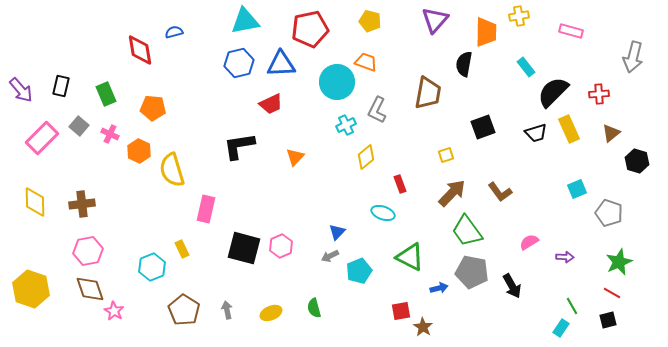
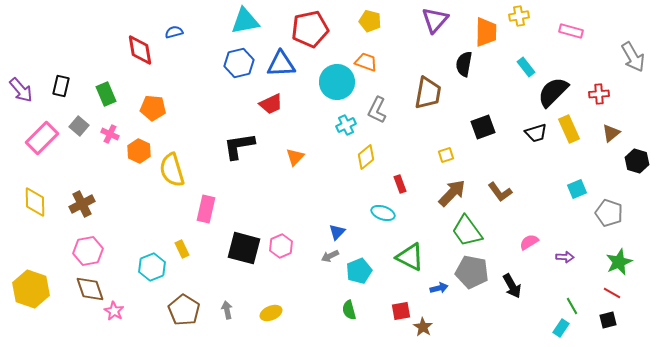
gray arrow at (633, 57): rotated 44 degrees counterclockwise
brown cross at (82, 204): rotated 20 degrees counterclockwise
green semicircle at (314, 308): moved 35 px right, 2 px down
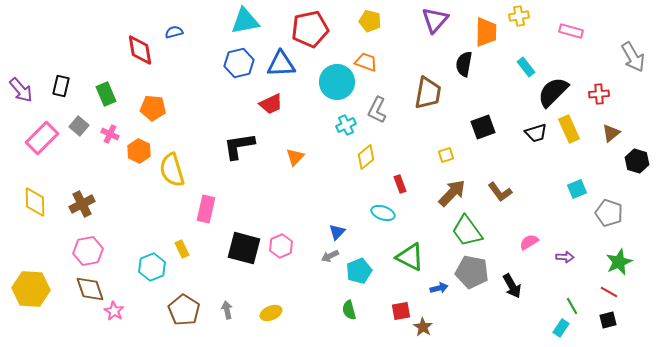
yellow hexagon at (31, 289): rotated 15 degrees counterclockwise
red line at (612, 293): moved 3 px left, 1 px up
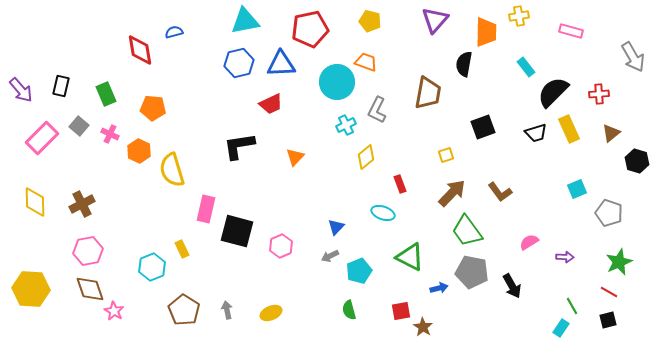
blue triangle at (337, 232): moved 1 px left, 5 px up
black square at (244, 248): moved 7 px left, 17 px up
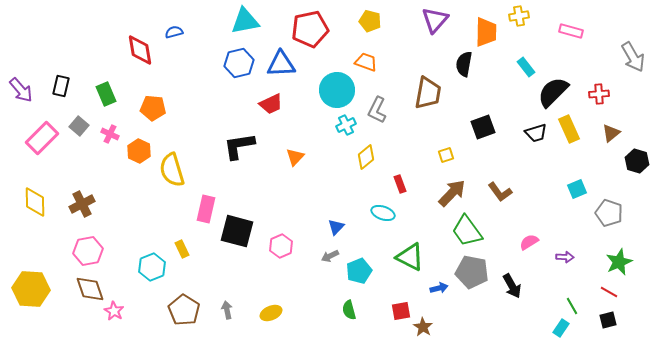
cyan circle at (337, 82): moved 8 px down
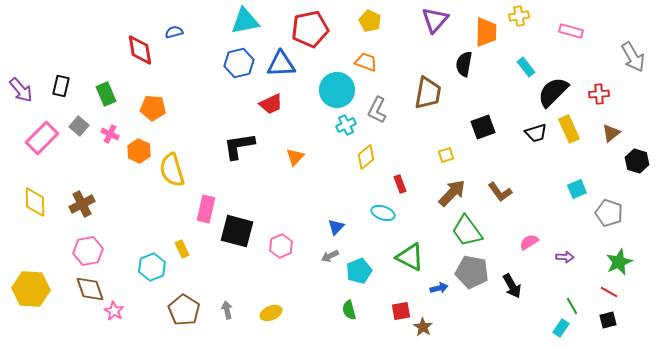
yellow pentagon at (370, 21): rotated 10 degrees clockwise
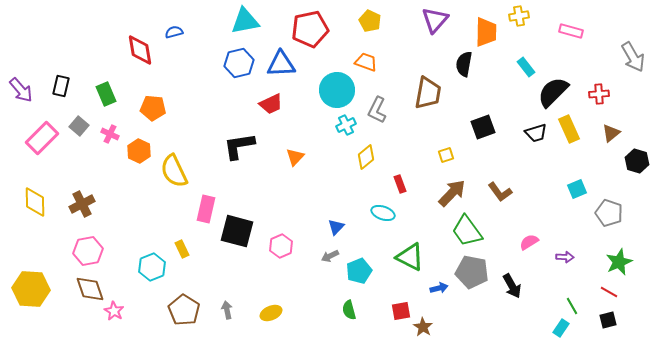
yellow semicircle at (172, 170): moved 2 px right, 1 px down; rotated 8 degrees counterclockwise
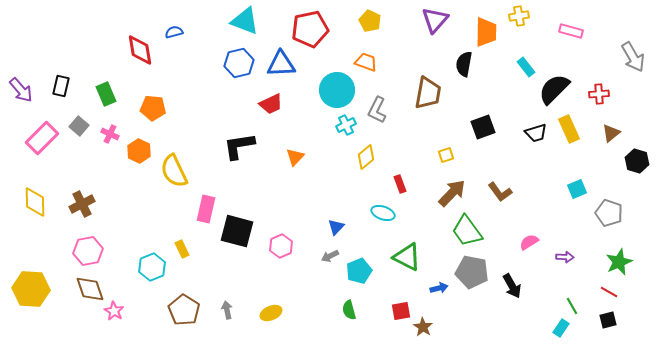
cyan triangle at (245, 21): rotated 32 degrees clockwise
black semicircle at (553, 92): moved 1 px right, 3 px up
green triangle at (410, 257): moved 3 px left
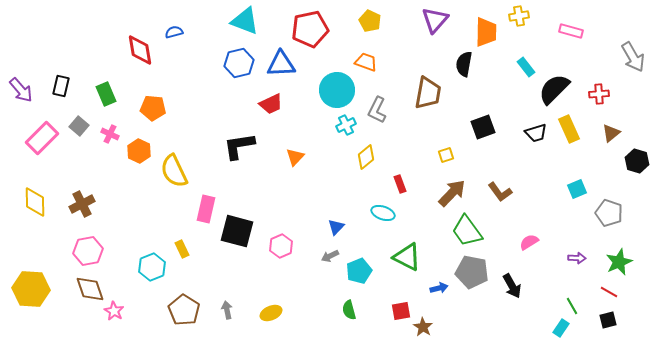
purple arrow at (565, 257): moved 12 px right, 1 px down
